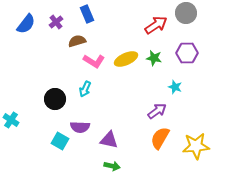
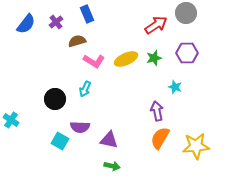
green star: rotated 28 degrees counterclockwise
purple arrow: rotated 66 degrees counterclockwise
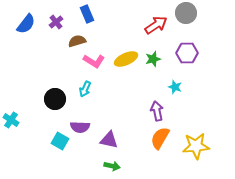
green star: moved 1 px left, 1 px down
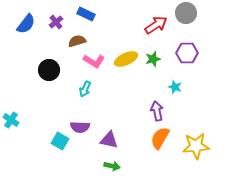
blue rectangle: moved 1 px left; rotated 42 degrees counterclockwise
black circle: moved 6 px left, 29 px up
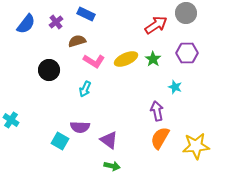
green star: rotated 21 degrees counterclockwise
purple triangle: rotated 24 degrees clockwise
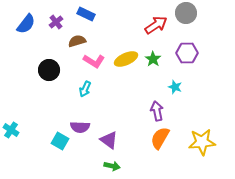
cyan cross: moved 10 px down
yellow star: moved 6 px right, 4 px up
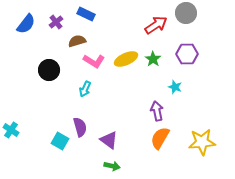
purple hexagon: moved 1 px down
purple semicircle: rotated 108 degrees counterclockwise
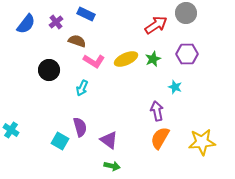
brown semicircle: rotated 36 degrees clockwise
green star: rotated 14 degrees clockwise
cyan arrow: moved 3 px left, 1 px up
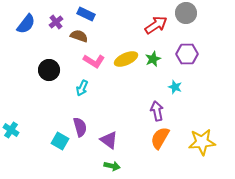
brown semicircle: moved 2 px right, 5 px up
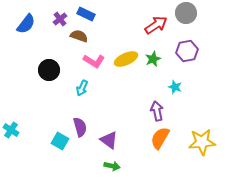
purple cross: moved 4 px right, 3 px up
purple hexagon: moved 3 px up; rotated 10 degrees counterclockwise
